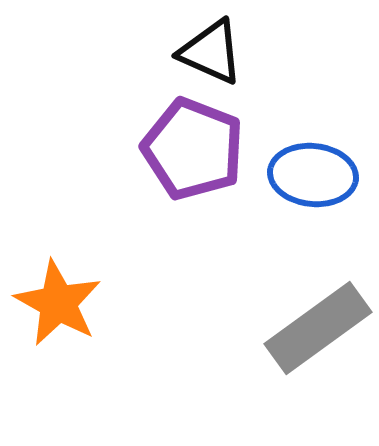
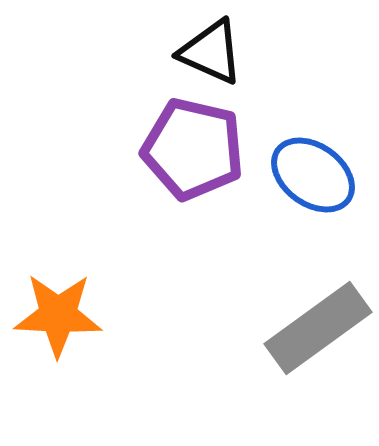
purple pentagon: rotated 8 degrees counterclockwise
blue ellipse: rotated 30 degrees clockwise
orange star: moved 12 px down; rotated 26 degrees counterclockwise
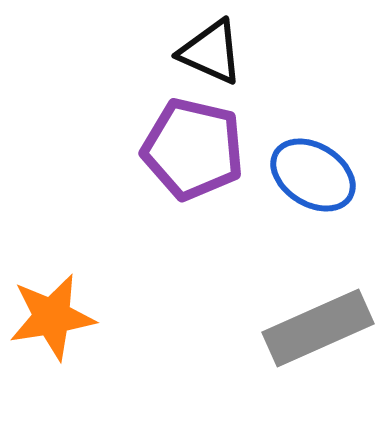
blue ellipse: rotated 4 degrees counterclockwise
orange star: moved 6 px left, 2 px down; rotated 12 degrees counterclockwise
gray rectangle: rotated 12 degrees clockwise
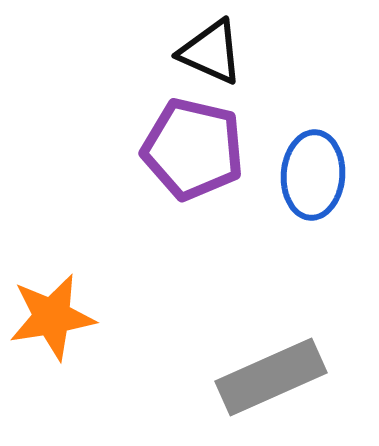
blue ellipse: rotated 62 degrees clockwise
gray rectangle: moved 47 px left, 49 px down
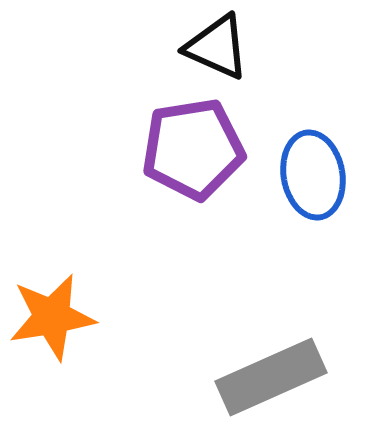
black triangle: moved 6 px right, 5 px up
purple pentagon: rotated 22 degrees counterclockwise
blue ellipse: rotated 14 degrees counterclockwise
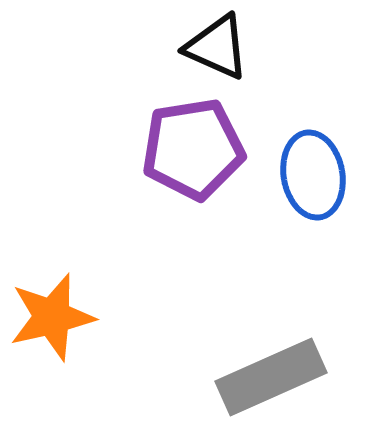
orange star: rotated 4 degrees counterclockwise
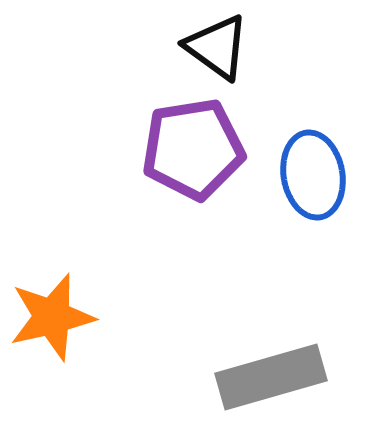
black triangle: rotated 12 degrees clockwise
gray rectangle: rotated 8 degrees clockwise
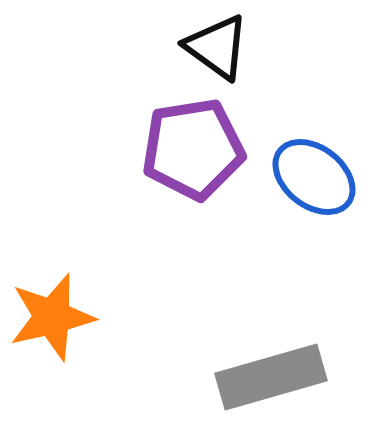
blue ellipse: moved 1 px right, 2 px down; rotated 42 degrees counterclockwise
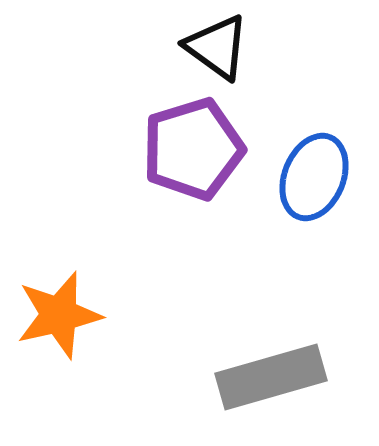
purple pentagon: rotated 8 degrees counterclockwise
blue ellipse: rotated 74 degrees clockwise
orange star: moved 7 px right, 2 px up
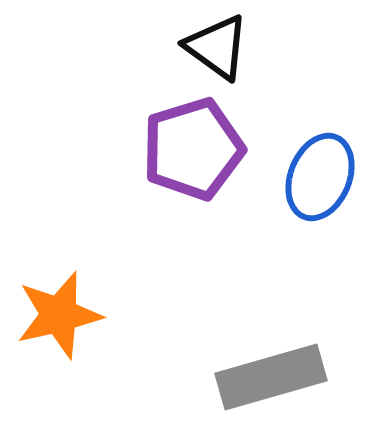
blue ellipse: moved 6 px right
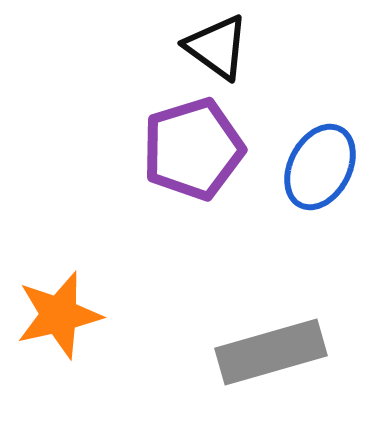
blue ellipse: moved 10 px up; rotated 6 degrees clockwise
gray rectangle: moved 25 px up
